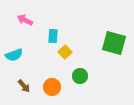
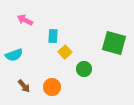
green circle: moved 4 px right, 7 px up
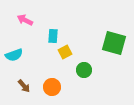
yellow square: rotated 16 degrees clockwise
green circle: moved 1 px down
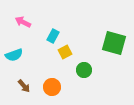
pink arrow: moved 2 px left, 2 px down
cyan rectangle: rotated 24 degrees clockwise
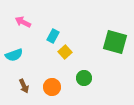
green square: moved 1 px right, 1 px up
yellow square: rotated 16 degrees counterclockwise
green circle: moved 8 px down
brown arrow: rotated 16 degrees clockwise
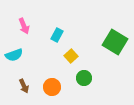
pink arrow: moved 1 px right, 4 px down; rotated 140 degrees counterclockwise
cyan rectangle: moved 4 px right, 1 px up
green square: rotated 15 degrees clockwise
yellow square: moved 6 px right, 4 px down
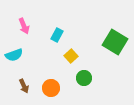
orange circle: moved 1 px left, 1 px down
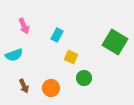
yellow square: moved 1 px down; rotated 24 degrees counterclockwise
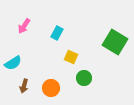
pink arrow: rotated 56 degrees clockwise
cyan rectangle: moved 2 px up
cyan semicircle: moved 1 px left, 8 px down; rotated 12 degrees counterclockwise
brown arrow: rotated 40 degrees clockwise
